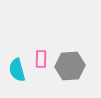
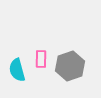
gray hexagon: rotated 16 degrees counterclockwise
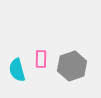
gray hexagon: moved 2 px right
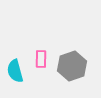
cyan semicircle: moved 2 px left, 1 px down
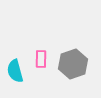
gray hexagon: moved 1 px right, 2 px up
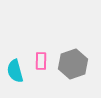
pink rectangle: moved 2 px down
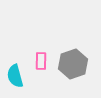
cyan semicircle: moved 5 px down
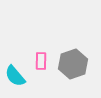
cyan semicircle: rotated 25 degrees counterclockwise
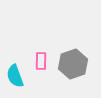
cyan semicircle: rotated 20 degrees clockwise
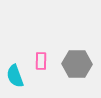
gray hexagon: moved 4 px right; rotated 20 degrees clockwise
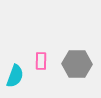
cyan semicircle: rotated 140 degrees counterclockwise
